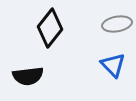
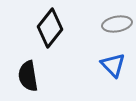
black semicircle: rotated 88 degrees clockwise
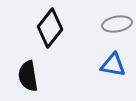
blue triangle: rotated 36 degrees counterclockwise
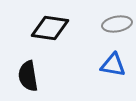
black diamond: rotated 60 degrees clockwise
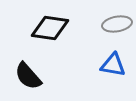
black semicircle: rotated 32 degrees counterclockwise
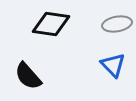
black diamond: moved 1 px right, 4 px up
blue triangle: rotated 36 degrees clockwise
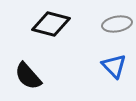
black diamond: rotated 6 degrees clockwise
blue triangle: moved 1 px right, 1 px down
